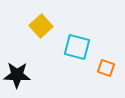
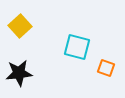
yellow square: moved 21 px left
black star: moved 2 px right, 2 px up; rotated 8 degrees counterclockwise
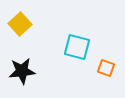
yellow square: moved 2 px up
black star: moved 3 px right, 2 px up
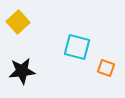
yellow square: moved 2 px left, 2 px up
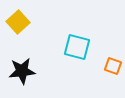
orange square: moved 7 px right, 2 px up
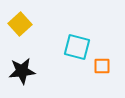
yellow square: moved 2 px right, 2 px down
orange square: moved 11 px left; rotated 18 degrees counterclockwise
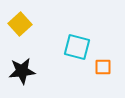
orange square: moved 1 px right, 1 px down
